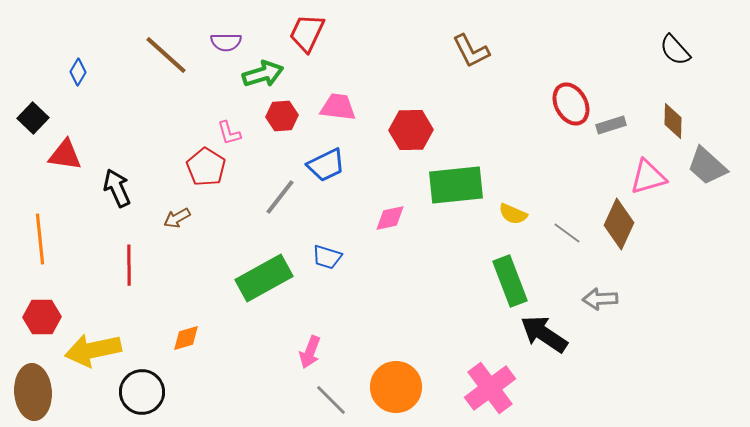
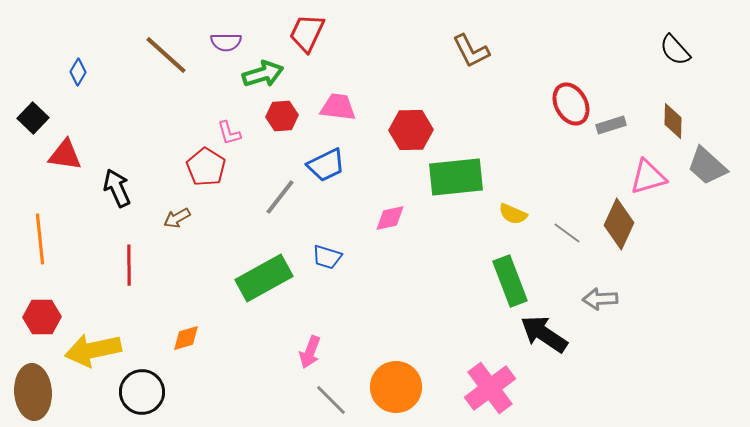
green rectangle at (456, 185): moved 8 px up
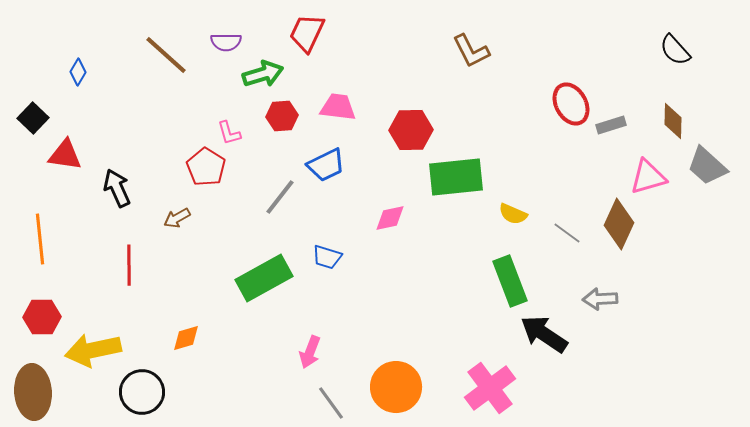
gray line at (331, 400): moved 3 px down; rotated 9 degrees clockwise
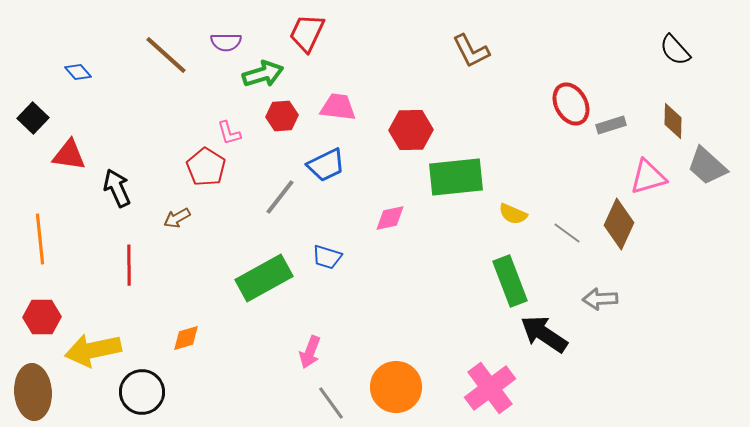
blue diamond at (78, 72): rotated 72 degrees counterclockwise
red triangle at (65, 155): moved 4 px right
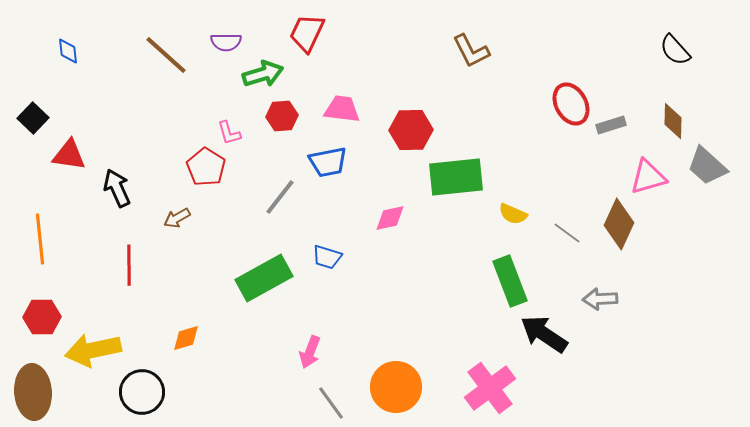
blue diamond at (78, 72): moved 10 px left, 21 px up; rotated 36 degrees clockwise
pink trapezoid at (338, 107): moved 4 px right, 2 px down
blue trapezoid at (326, 165): moved 2 px right, 3 px up; rotated 15 degrees clockwise
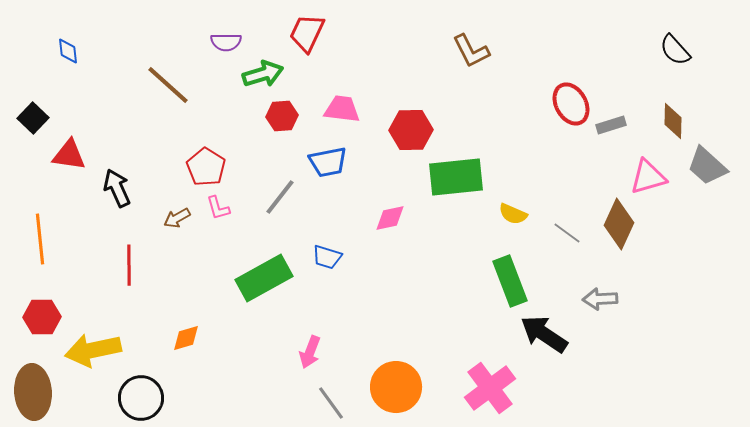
brown line at (166, 55): moved 2 px right, 30 px down
pink L-shape at (229, 133): moved 11 px left, 75 px down
black circle at (142, 392): moved 1 px left, 6 px down
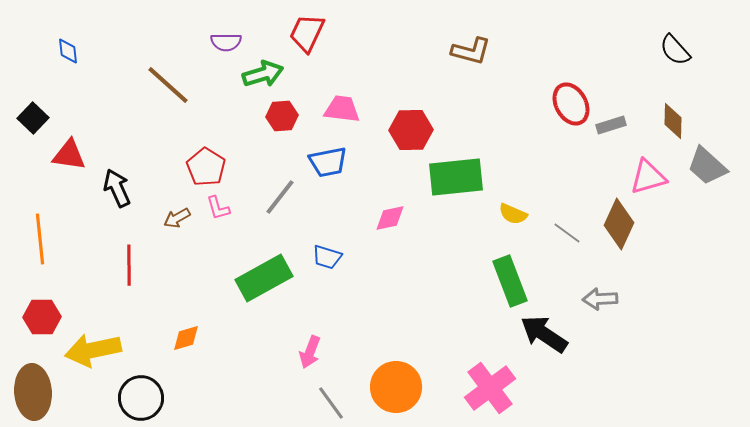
brown L-shape at (471, 51): rotated 48 degrees counterclockwise
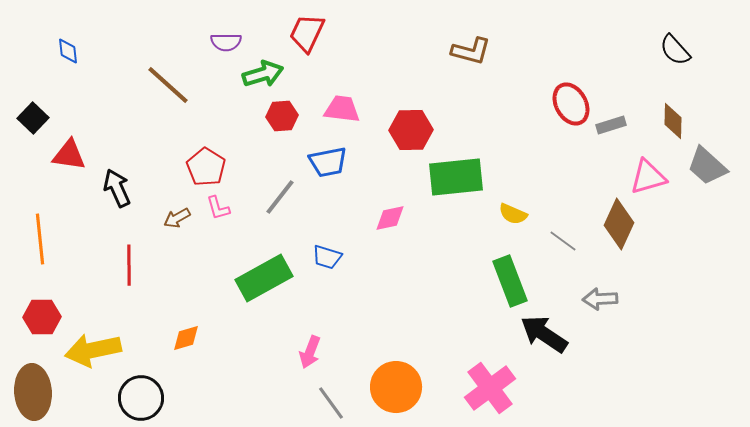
gray line at (567, 233): moved 4 px left, 8 px down
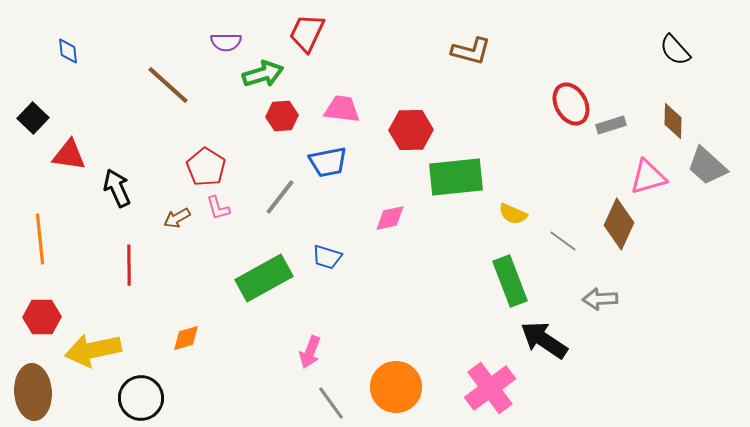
black arrow at (544, 334): moved 6 px down
